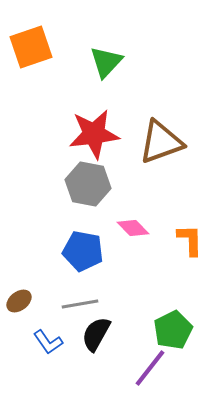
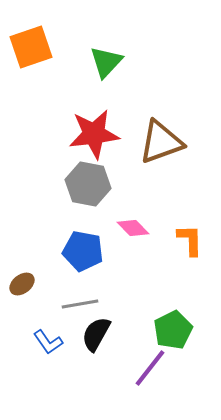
brown ellipse: moved 3 px right, 17 px up
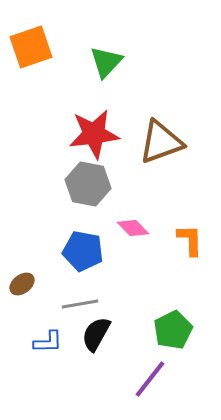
blue L-shape: rotated 56 degrees counterclockwise
purple line: moved 11 px down
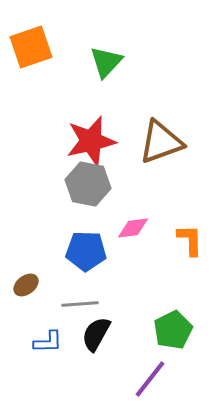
red star: moved 3 px left, 7 px down; rotated 6 degrees counterclockwise
pink diamond: rotated 52 degrees counterclockwise
blue pentagon: moved 3 px right; rotated 9 degrees counterclockwise
brown ellipse: moved 4 px right, 1 px down
gray line: rotated 6 degrees clockwise
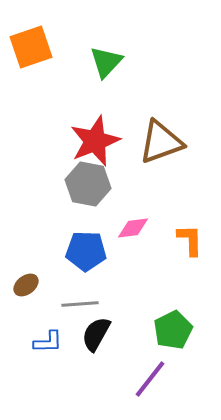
red star: moved 4 px right; rotated 9 degrees counterclockwise
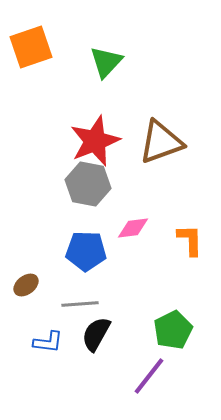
blue L-shape: rotated 8 degrees clockwise
purple line: moved 1 px left, 3 px up
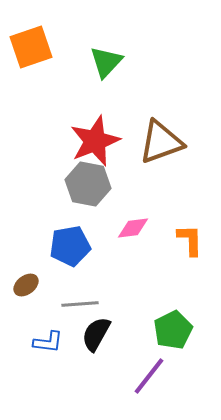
blue pentagon: moved 16 px left, 5 px up; rotated 12 degrees counterclockwise
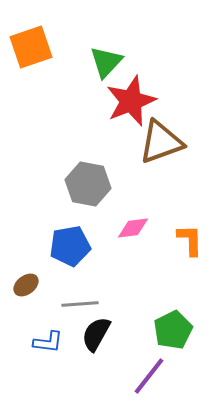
red star: moved 36 px right, 40 px up
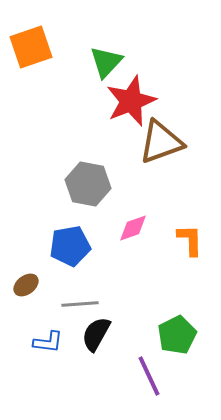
pink diamond: rotated 12 degrees counterclockwise
green pentagon: moved 4 px right, 5 px down
purple line: rotated 63 degrees counterclockwise
